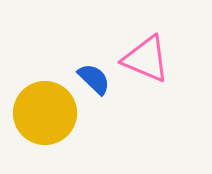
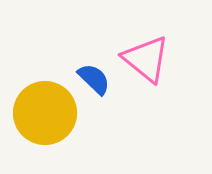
pink triangle: rotated 16 degrees clockwise
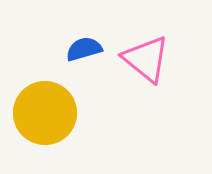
blue semicircle: moved 10 px left, 30 px up; rotated 60 degrees counterclockwise
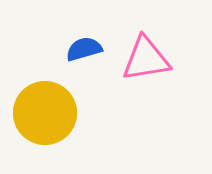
pink triangle: rotated 48 degrees counterclockwise
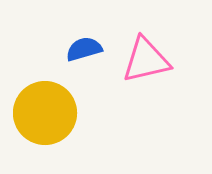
pink triangle: moved 1 px down; rotated 4 degrees counterclockwise
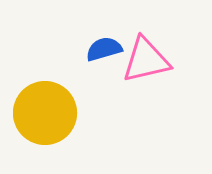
blue semicircle: moved 20 px right
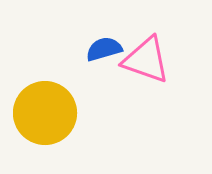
pink triangle: rotated 32 degrees clockwise
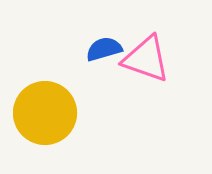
pink triangle: moved 1 px up
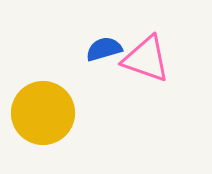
yellow circle: moved 2 px left
